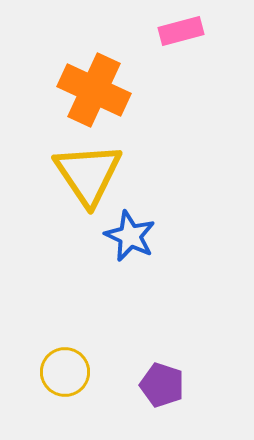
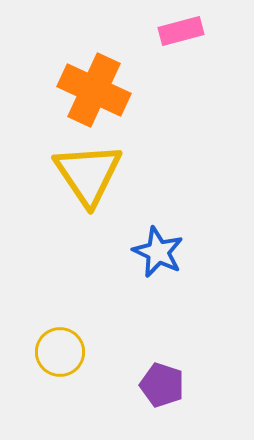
blue star: moved 28 px right, 16 px down
yellow circle: moved 5 px left, 20 px up
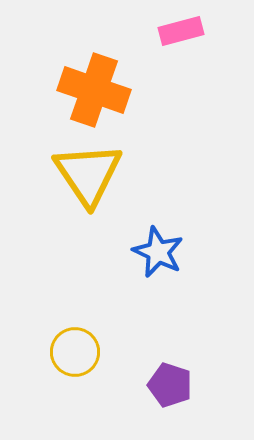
orange cross: rotated 6 degrees counterclockwise
yellow circle: moved 15 px right
purple pentagon: moved 8 px right
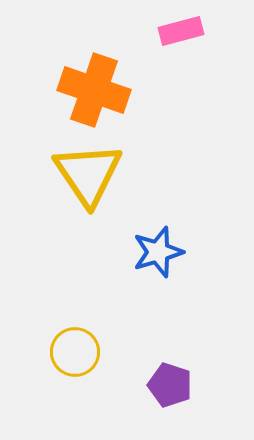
blue star: rotated 30 degrees clockwise
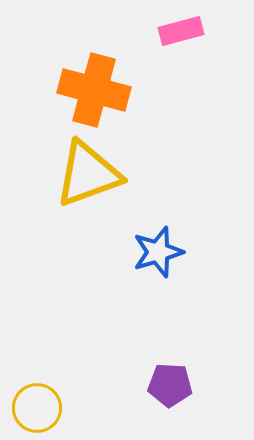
orange cross: rotated 4 degrees counterclockwise
yellow triangle: rotated 44 degrees clockwise
yellow circle: moved 38 px left, 56 px down
purple pentagon: rotated 15 degrees counterclockwise
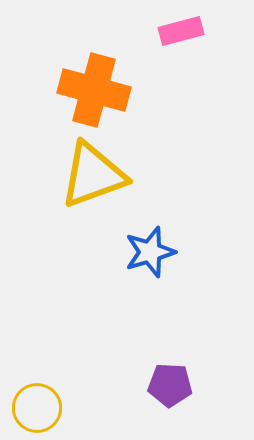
yellow triangle: moved 5 px right, 1 px down
blue star: moved 8 px left
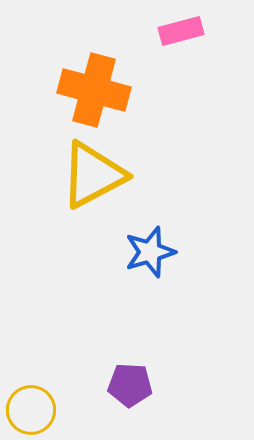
yellow triangle: rotated 8 degrees counterclockwise
purple pentagon: moved 40 px left
yellow circle: moved 6 px left, 2 px down
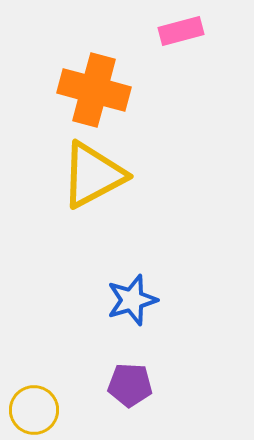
blue star: moved 18 px left, 48 px down
yellow circle: moved 3 px right
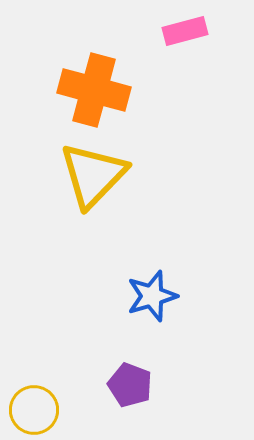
pink rectangle: moved 4 px right
yellow triangle: rotated 18 degrees counterclockwise
blue star: moved 20 px right, 4 px up
purple pentagon: rotated 18 degrees clockwise
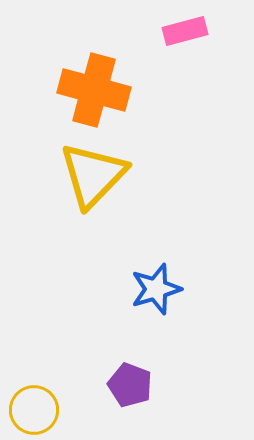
blue star: moved 4 px right, 7 px up
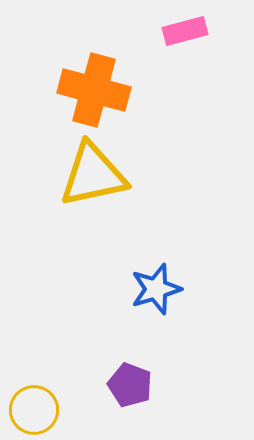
yellow triangle: rotated 34 degrees clockwise
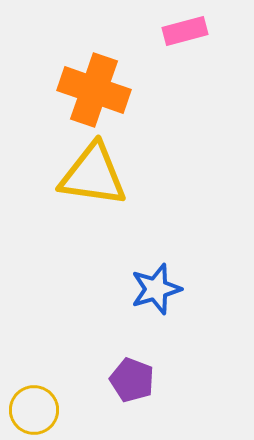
orange cross: rotated 4 degrees clockwise
yellow triangle: rotated 20 degrees clockwise
purple pentagon: moved 2 px right, 5 px up
